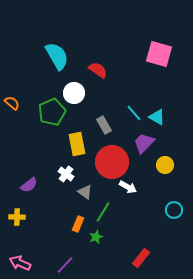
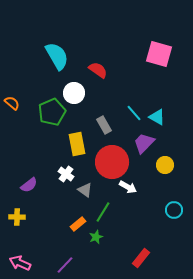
gray triangle: moved 2 px up
orange rectangle: rotated 28 degrees clockwise
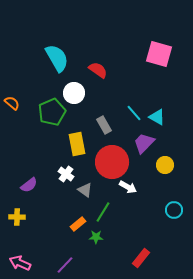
cyan semicircle: moved 2 px down
green star: rotated 24 degrees clockwise
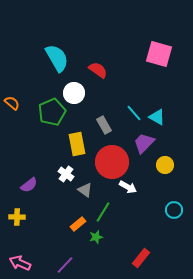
green star: rotated 16 degrees counterclockwise
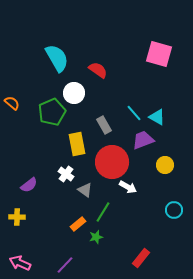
purple trapezoid: moved 1 px left, 3 px up; rotated 25 degrees clockwise
